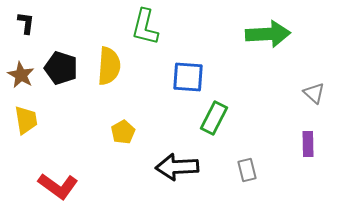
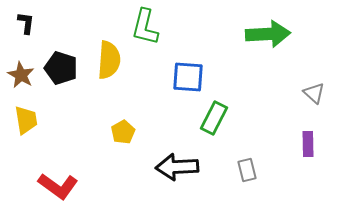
yellow semicircle: moved 6 px up
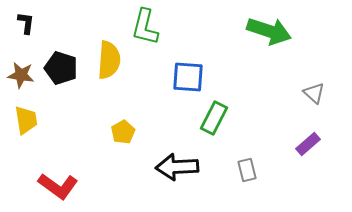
green arrow: moved 1 px right, 3 px up; rotated 21 degrees clockwise
brown star: rotated 20 degrees counterclockwise
purple rectangle: rotated 50 degrees clockwise
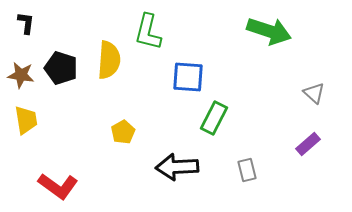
green L-shape: moved 3 px right, 5 px down
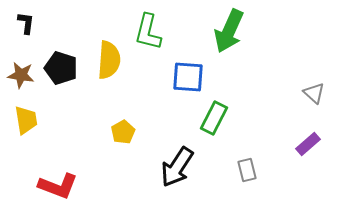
green arrow: moved 40 px left; rotated 96 degrees clockwise
black arrow: rotated 54 degrees counterclockwise
red L-shape: rotated 15 degrees counterclockwise
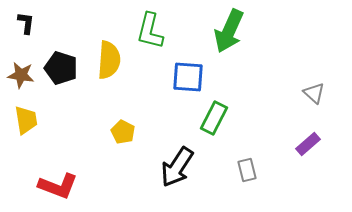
green L-shape: moved 2 px right, 1 px up
yellow pentagon: rotated 15 degrees counterclockwise
